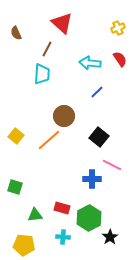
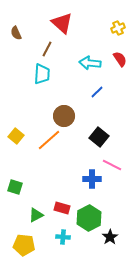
green triangle: moved 1 px right; rotated 21 degrees counterclockwise
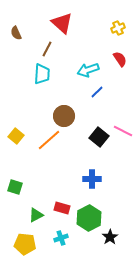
cyan arrow: moved 2 px left, 7 px down; rotated 25 degrees counterclockwise
pink line: moved 11 px right, 34 px up
cyan cross: moved 2 px left, 1 px down; rotated 24 degrees counterclockwise
yellow pentagon: moved 1 px right, 1 px up
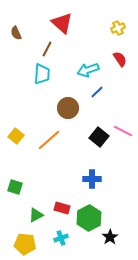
brown circle: moved 4 px right, 8 px up
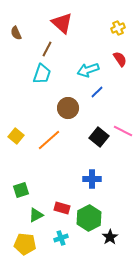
cyan trapezoid: rotated 15 degrees clockwise
green square: moved 6 px right, 3 px down; rotated 35 degrees counterclockwise
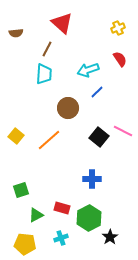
brown semicircle: rotated 72 degrees counterclockwise
cyan trapezoid: moved 2 px right; rotated 15 degrees counterclockwise
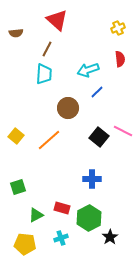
red triangle: moved 5 px left, 3 px up
red semicircle: rotated 28 degrees clockwise
green square: moved 3 px left, 3 px up
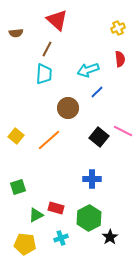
red rectangle: moved 6 px left
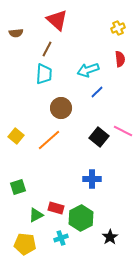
brown circle: moved 7 px left
green hexagon: moved 8 px left
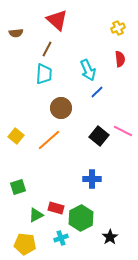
cyan arrow: rotated 95 degrees counterclockwise
black square: moved 1 px up
